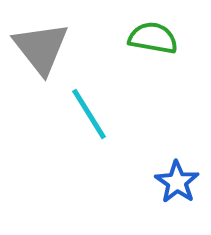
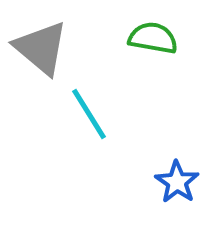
gray triangle: rotated 12 degrees counterclockwise
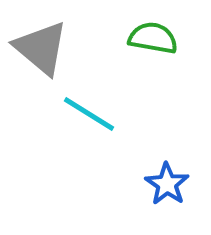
cyan line: rotated 26 degrees counterclockwise
blue star: moved 10 px left, 2 px down
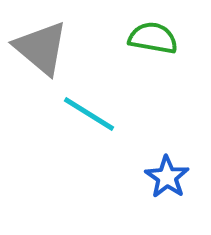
blue star: moved 7 px up
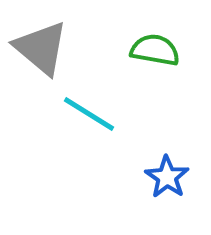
green semicircle: moved 2 px right, 12 px down
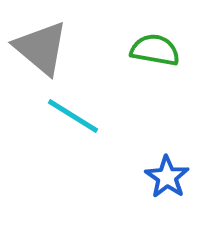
cyan line: moved 16 px left, 2 px down
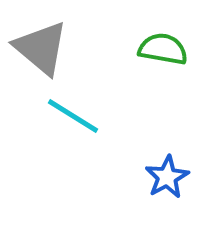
green semicircle: moved 8 px right, 1 px up
blue star: rotated 9 degrees clockwise
